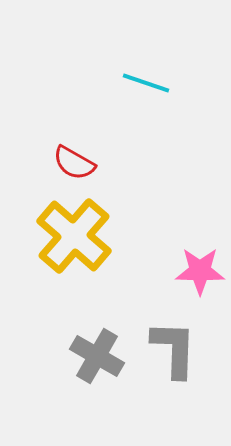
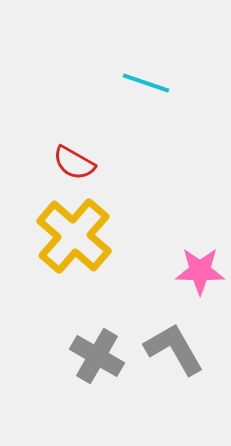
gray L-shape: rotated 32 degrees counterclockwise
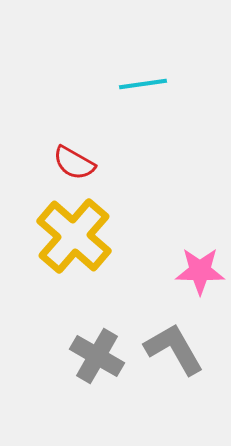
cyan line: moved 3 px left, 1 px down; rotated 27 degrees counterclockwise
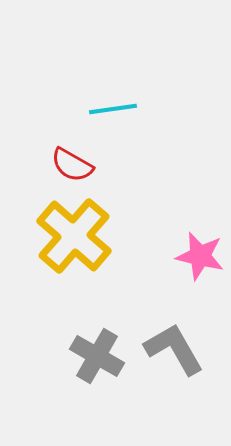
cyan line: moved 30 px left, 25 px down
red semicircle: moved 2 px left, 2 px down
pink star: moved 15 px up; rotated 12 degrees clockwise
